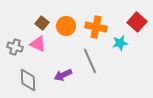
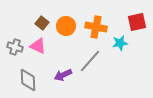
red square: rotated 36 degrees clockwise
pink triangle: moved 2 px down
gray line: rotated 65 degrees clockwise
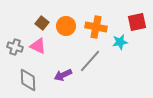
cyan star: moved 1 px up
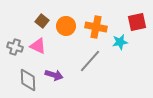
brown square: moved 2 px up
purple arrow: moved 9 px left; rotated 138 degrees counterclockwise
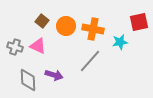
red square: moved 2 px right
orange cross: moved 3 px left, 2 px down
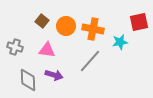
pink triangle: moved 9 px right, 4 px down; rotated 18 degrees counterclockwise
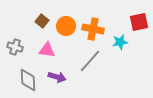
purple arrow: moved 3 px right, 2 px down
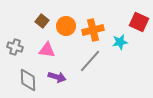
red square: rotated 36 degrees clockwise
orange cross: moved 1 px down; rotated 25 degrees counterclockwise
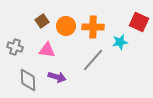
brown square: rotated 16 degrees clockwise
orange cross: moved 3 px up; rotated 15 degrees clockwise
gray line: moved 3 px right, 1 px up
